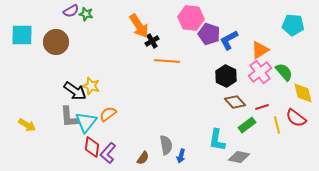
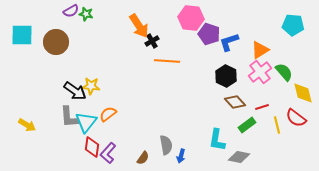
blue L-shape: moved 2 px down; rotated 10 degrees clockwise
yellow star: rotated 12 degrees counterclockwise
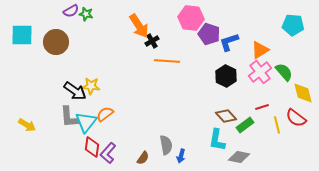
brown diamond: moved 9 px left, 14 px down
orange semicircle: moved 3 px left
green rectangle: moved 2 px left
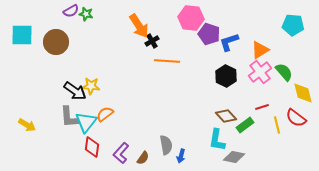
purple L-shape: moved 13 px right
gray diamond: moved 5 px left
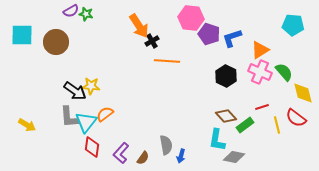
blue L-shape: moved 3 px right, 4 px up
pink cross: rotated 30 degrees counterclockwise
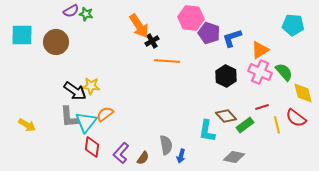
purple pentagon: moved 1 px up
cyan L-shape: moved 10 px left, 9 px up
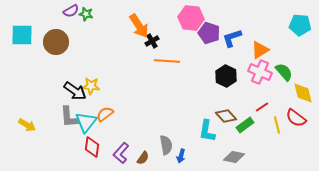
cyan pentagon: moved 7 px right
red line: rotated 16 degrees counterclockwise
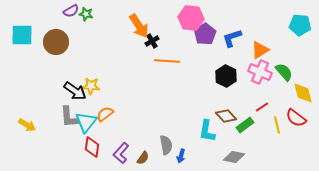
purple pentagon: moved 4 px left, 1 px down; rotated 20 degrees clockwise
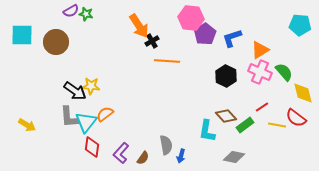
yellow line: rotated 66 degrees counterclockwise
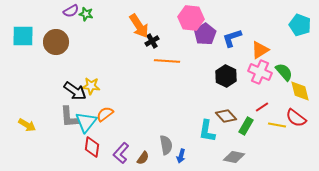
cyan pentagon: rotated 15 degrees clockwise
cyan square: moved 1 px right, 1 px down
yellow diamond: moved 3 px left, 2 px up
green rectangle: moved 1 px right, 1 px down; rotated 24 degrees counterclockwise
